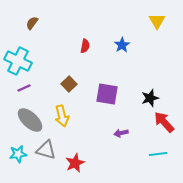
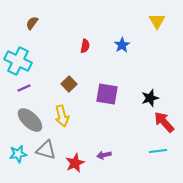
purple arrow: moved 17 px left, 22 px down
cyan line: moved 3 px up
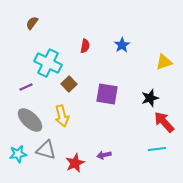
yellow triangle: moved 7 px right, 41 px down; rotated 42 degrees clockwise
cyan cross: moved 30 px right, 2 px down
purple line: moved 2 px right, 1 px up
cyan line: moved 1 px left, 2 px up
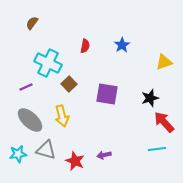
red star: moved 2 px up; rotated 24 degrees counterclockwise
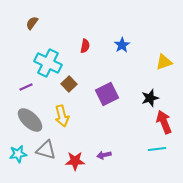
purple square: rotated 35 degrees counterclockwise
red arrow: rotated 20 degrees clockwise
red star: rotated 24 degrees counterclockwise
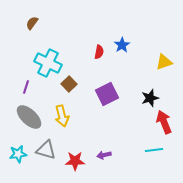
red semicircle: moved 14 px right, 6 px down
purple line: rotated 48 degrees counterclockwise
gray ellipse: moved 1 px left, 3 px up
cyan line: moved 3 px left, 1 px down
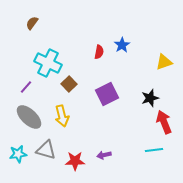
purple line: rotated 24 degrees clockwise
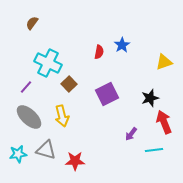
purple arrow: moved 27 px right, 21 px up; rotated 40 degrees counterclockwise
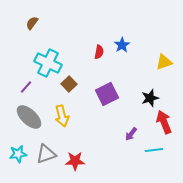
gray triangle: moved 4 px down; rotated 35 degrees counterclockwise
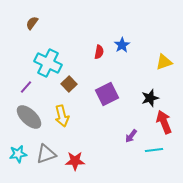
purple arrow: moved 2 px down
